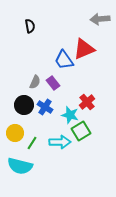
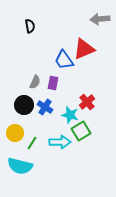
purple rectangle: rotated 48 degrees clockwise
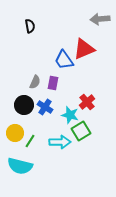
green line: moved 2 px left, 2 px up
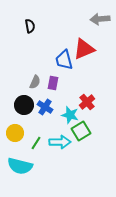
blue trapezoid: rotated 20 degrees clockwise
green line: moved 6 px right, 2 px down
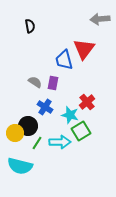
red triangle: rotated 30 degrees counterclockwise
gray semicircle: rotated 80 degrees counterclockwise
black circle: moved 4 px right, 21 px down
green line: moved 1 px right
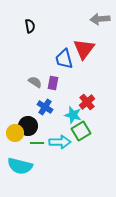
blue trapezoid: moved 1 px up
cyan star: moved 3 px right
green line: rotated 56 degrees clockwise
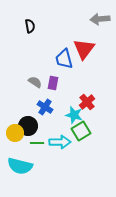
cyan star: moved 1 px right
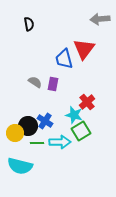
black semicircle: moved 1 px left, 2 px up
purple rectangle: moved 1 px down
blue cross: moved 14 px down
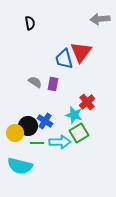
black semicircle: moved 1 px right, 1 px up
red triangle: moved 3 px left, 3 px down
green square: moved 2 px left, 2 px down
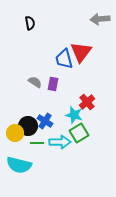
cyan semicircle: moved 1 px left, 1 px up
